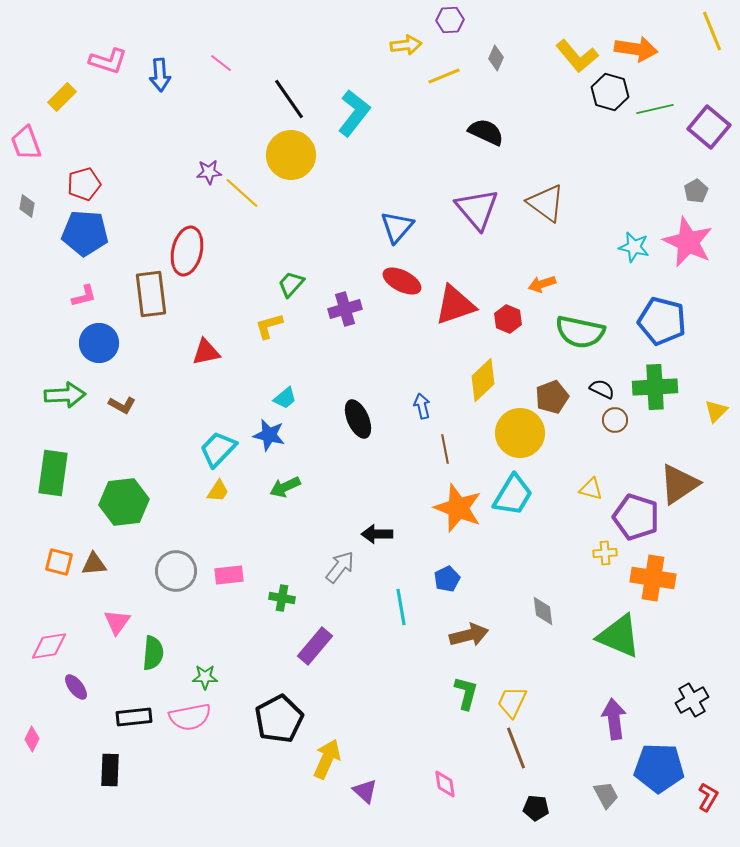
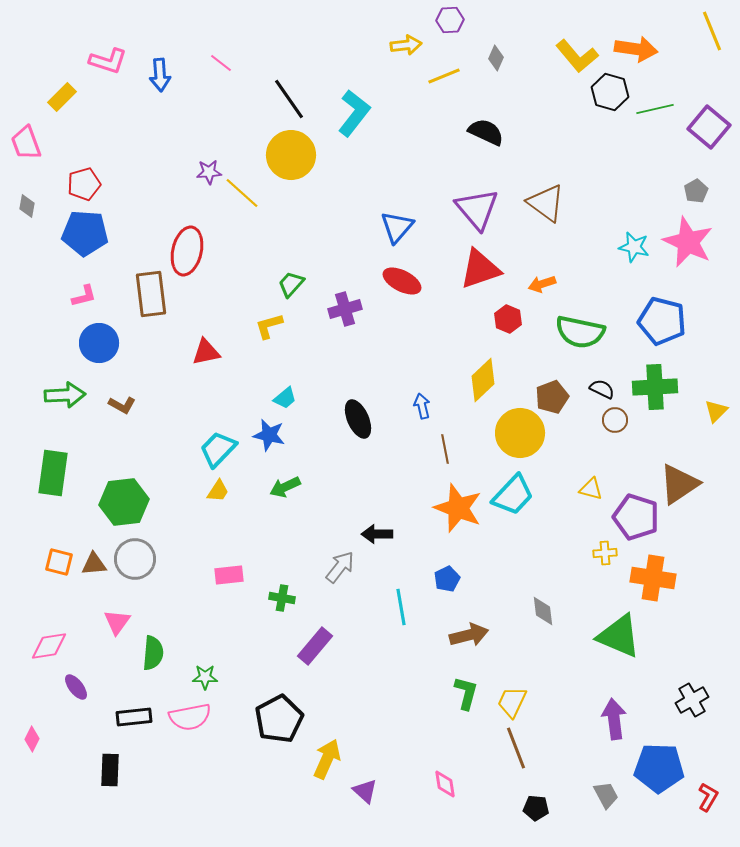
red triangle at (455, 305): moved 25 px right, 36 px up
cyan trapezoid at (513, 495): rotated 12 degrees clockwise
gray circle at (176, 571): moved 41 px left, 12 px up
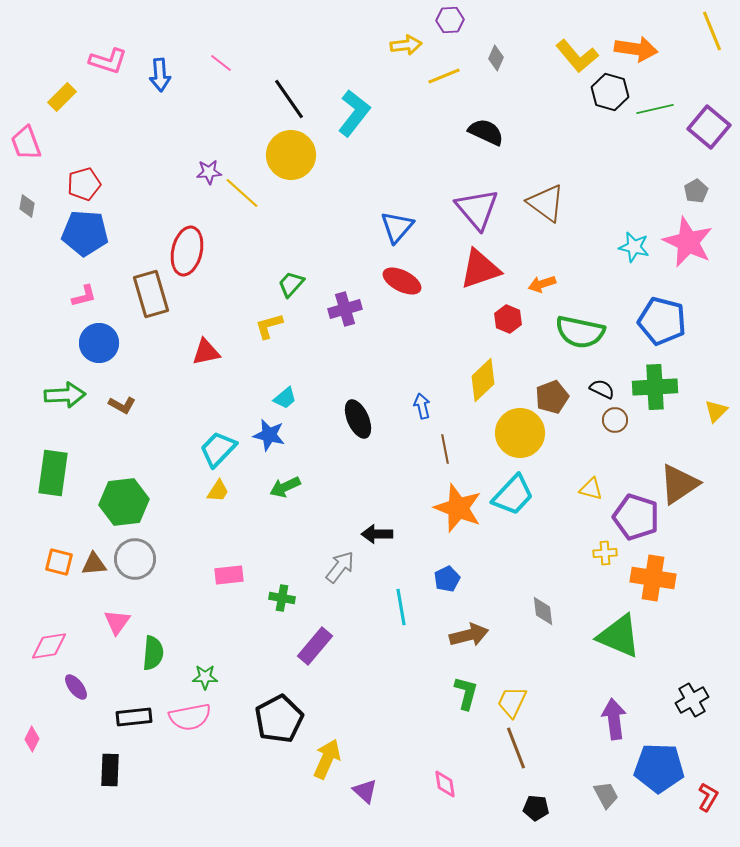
brown rectangle at (151, 294): rotated 9 degrees counterclockwise
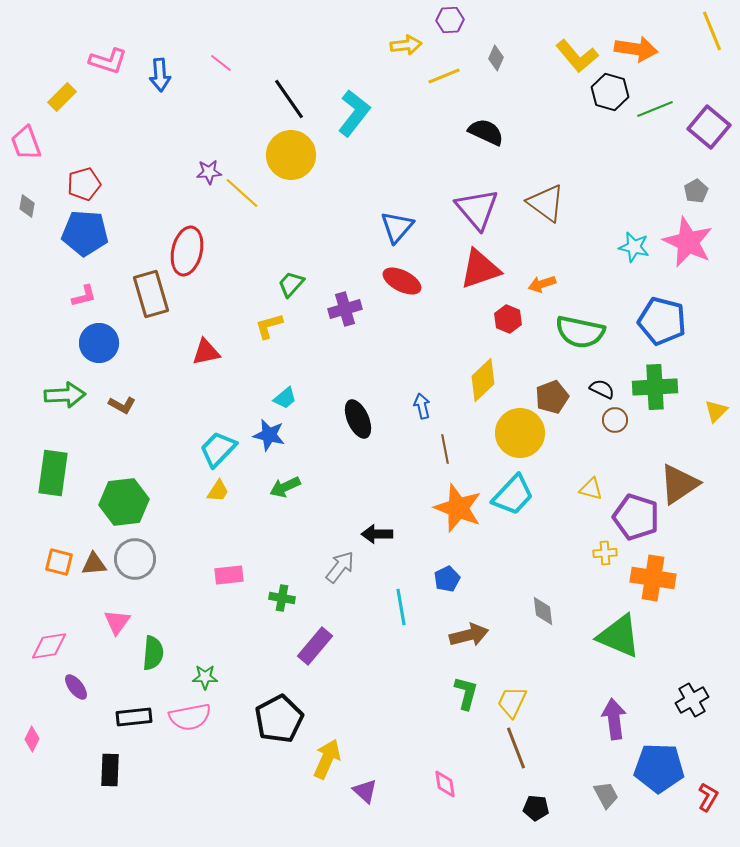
green line at (655, 109): rotated 9 degrees counterclockwise
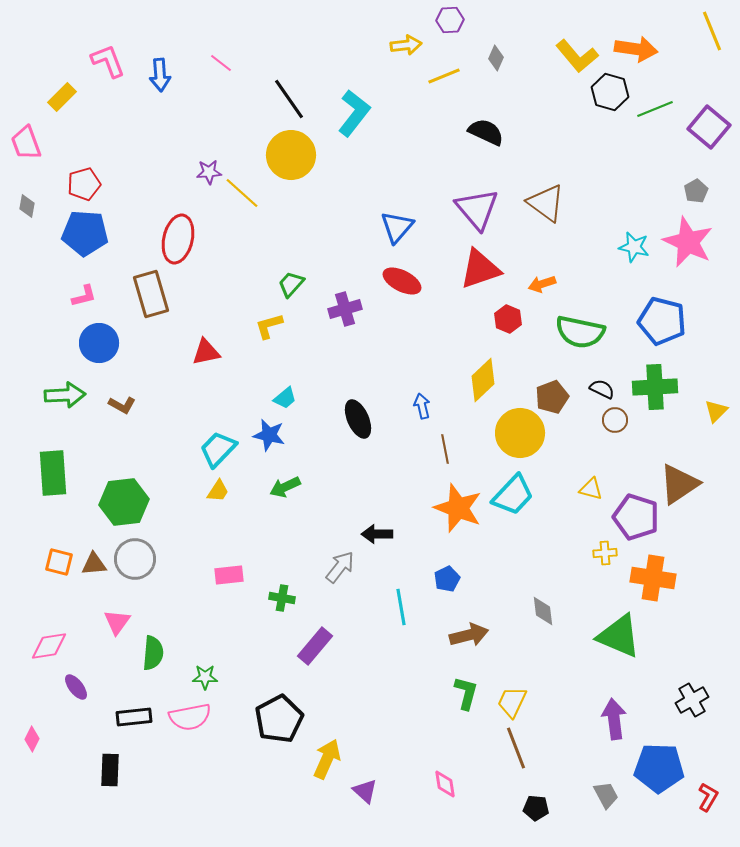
pink L-shape at (108, 61): rotated 129 degrees counterclockwise
red ellipse at (187, 251): moved 9 px left, 12 px up
green rectangle at (53, 473): rotated 12 degrees counterclockwise
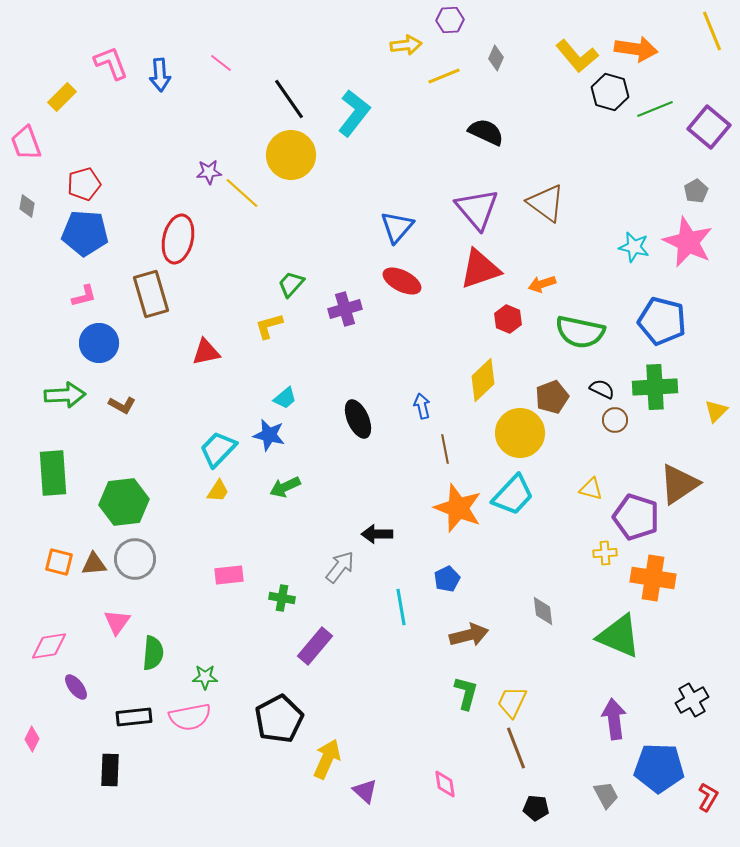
pink L-shape at (108, 61): moved 3 px right, 2 px down
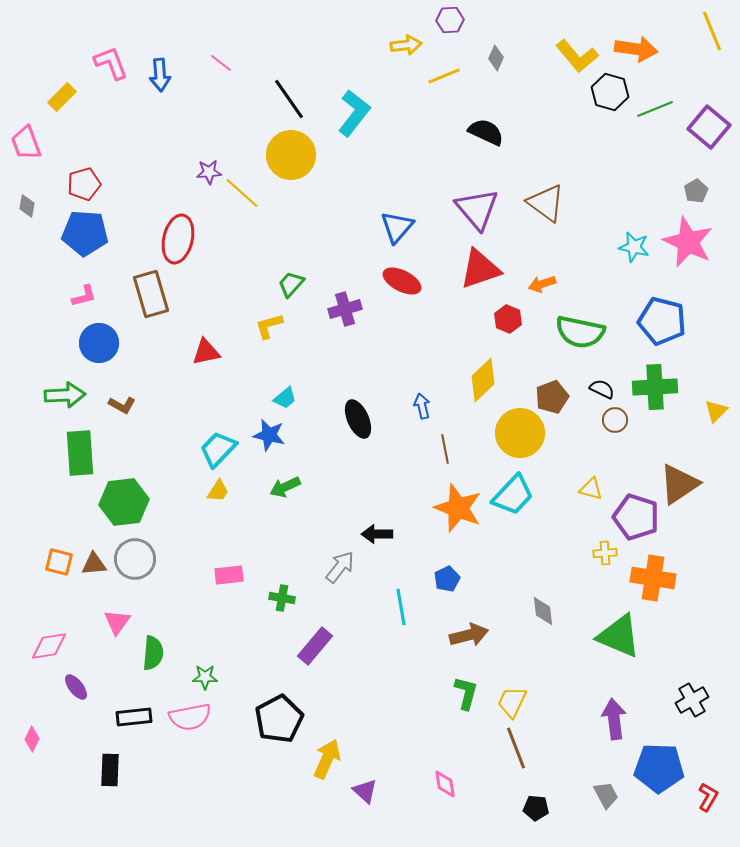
green rectangle at (53, 473): moved 27 px right, 20 px up
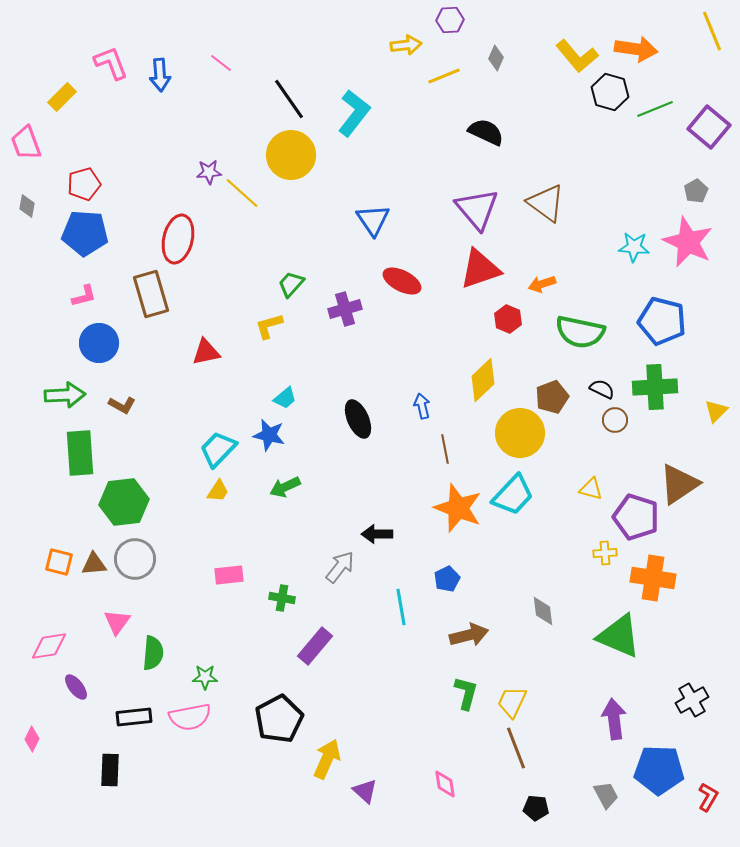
blue triangle at (397, 227): moved 24 px left, 7 px up; rotated 15 degrees counterclockwise
cyan star at (634, 247): rotated 8 degrees counterclockwise
blue pentagon at (659, 768): moved 2 px down
